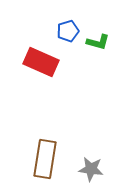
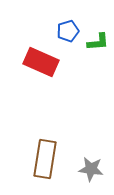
green L-shape: rotated 20 degrees counterclockwise
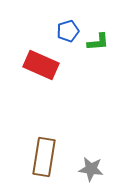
red rectangle: moved 3 px down
brown rectangle: moved 1 px left, 2 px up
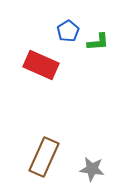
blue pentagon: rotated 15 degrees counterclockwise
brown rectangle: rotated 15 degrees clockwise
gray star: moved 1 px right
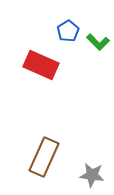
green L-shape: rotated 50 degrees clockwise
gray star: moved 6 px down
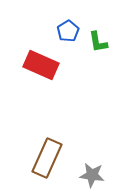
green L-shape: rotated 35 degrees clockwise
brown rectangle: moved 3 px right, 1 px down
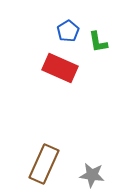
red rectangle: moved 19 px right, 3 px down
brown rectangle: moved 3 px left, 6 px down
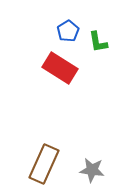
red rectangle: rotated 8 degrees clockwise
gray star: moved 5 px up
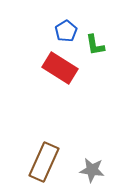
blue pentagon: moved 2 px left
green L-shape: moved 3 px left, 3 px down
brown rectangle: moved 2 px up
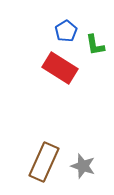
gray star: moved 9 px left, 4 px up; rotated 10 degrees clockwise
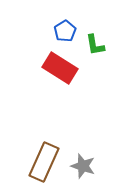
blue pentagon: moved 1 px left
